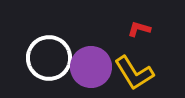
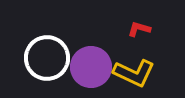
white circle: moved 2 px left
yellow L-shape: rotated 33 degrees counterclockwise
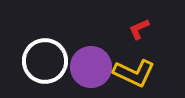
red L-shape: rotated 40 degrees counterclockwise
white circle: moved 2 px left, 3 px down
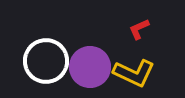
white circle: moved 1 px right
purple circle: moved 1 px left
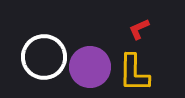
white circle: moved 2 px left, 4 px up
yellow L-shape: rotated 66 degrees clockwise
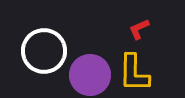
white circle: moved 6 px up
purple circle: moved 8 px down
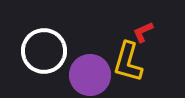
red L-shape: moved 4 px right, 3 px down
yellow L-shape: moved 6 px left, 11 px up; rotated 15 degrees clockwise
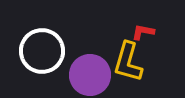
red L-shape: rotated 35 degrees clockwise
white circle: moved 2 px left
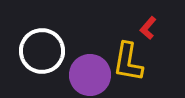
red L-shape: moved 5 px right, 4 px up; rotated 60 degrees counterclockwise
yellow L-shape: rotated 6 degrees counterclockwise
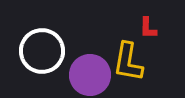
red L-shape: rotated 40 degrees counterclockwise
